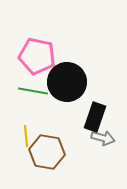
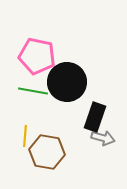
yellow line: moved 1 px left; rotated 10 degrees clockwise
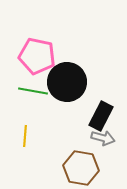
black rectangle: moved 6 px right, 1 px up; rotated 8 degrees clockwise
brown hexagon: moved 34 px right, 16 px down
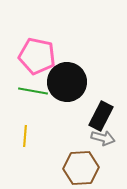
brown hexagon: rotated 12 degrees counterclockwise
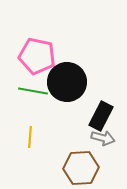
yellow line: moved 5 px right, 1 px down
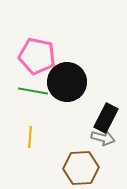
black rectangle: moved 5 px right, 2 px down
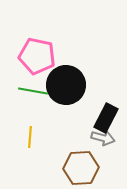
black circle: moved 1 px left, 3 px down
